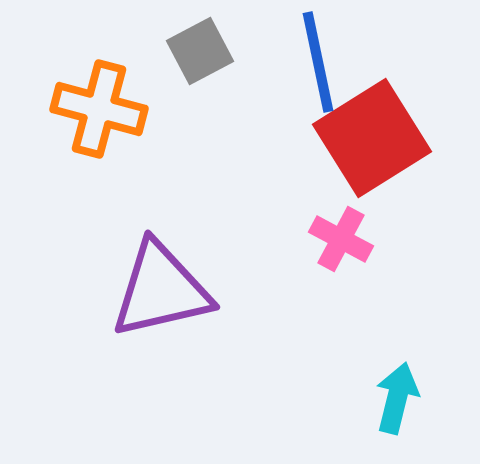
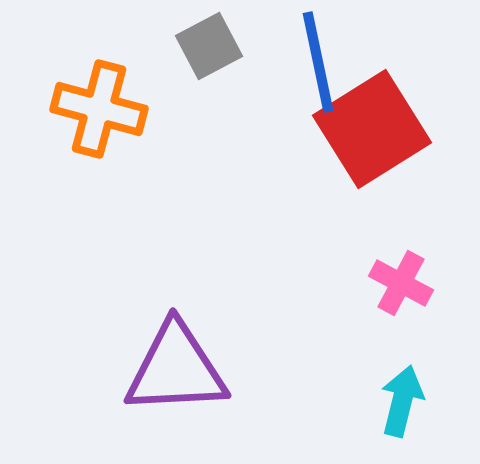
gray square: moved 9 px right, 5 px up
red square: moved 9 px up
pink cross: moved 60 px right, 44 px down
purple triangle: moved 15 px right, 79 px down; rotated 10 degrees clockwise
cyan arrow: moved 5 px right, 3 px down
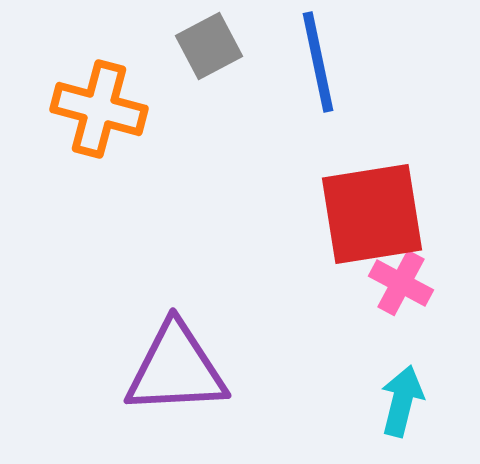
red square: moved 85 px down; rotated 23 degrees clockwise
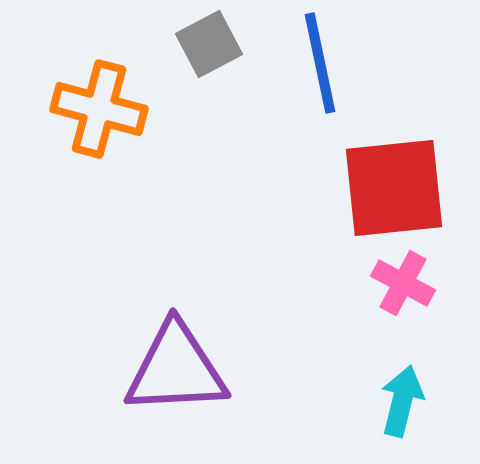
gray square: moved 2 px up
blue line: moved 2 px right, 1 px down
red square: moved 22 px right, 26 px up; rotated 3 degrees clockwise
pink cross: moved 2 px right
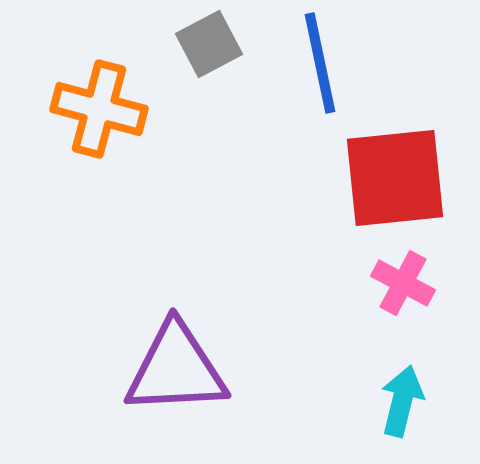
red square: moved 1 px right, 10 px up
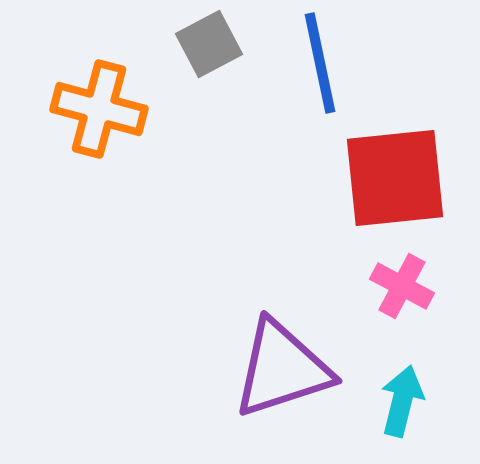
pink cross: moved 1 px left, 3 px down
purple triangle: moved 106 px right; rotated 15 degrees counterclockwise
